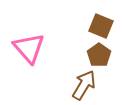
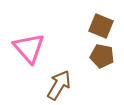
brown pentagon: moved 3 px right, 1 px down; rotated 25 degrees counterclockwise
brown arrow: moved 25 px left
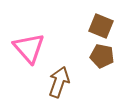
brown arrow: moved 3 px up; rotated 12 degrees counterclockwise
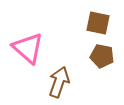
brown square: moved 3 px left, 3 px up; rotated 10 degrees counterclockwise
pink triangle: moved 1 px left; rotated 8 degrees counterclockwise
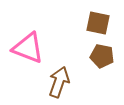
pink triangle: rotated 20 degrees counterclockwise
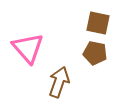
pink triangle: rotated 28 degrees clockwise
brown pentagon: moved 7 px left, 3 px up
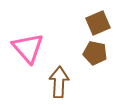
brown square: rotated 35 degrees counterclockwise
brown arrow: rotated 16 degrees counterclockwise
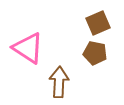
pink triangle: rotated 16 degrees counterclockwise
